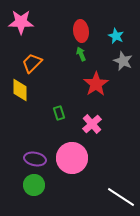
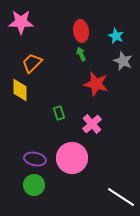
red star: rotated 25 degrees counterclockwise
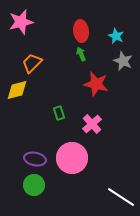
pink star: rotated 15 degrees counterclockwise
yellow diamond: moved 3 px left; rotated 75 degrees clockwise
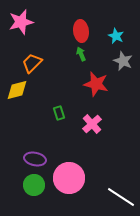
pink circle: moved 3 px left, 20 px down
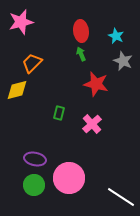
green rectangle: rotated 32 degrees clockwise
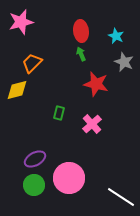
gray star: moved 1 px right, 1 px down
purple ellipse: rotated 40 degrees counterclockwise
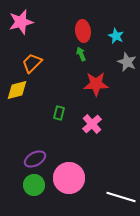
red ellipse: moved 2 px right
gray star: moved 3 px right
red star: rotated 15 degrees counterclockwise
white line: rotated 16 degrees counterclockwise
